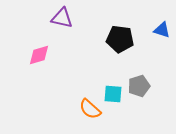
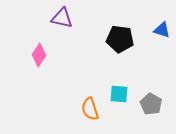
pink diamond: rotated 40 degrees counterclockwise
gray pentagon: moved 12 px right, 18 px down; rotated 25 degrees counterclockwise
cyan square: moved 6 px right
orange semicircle: rotated 30 degrees clockwise
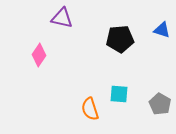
black pentagon: rotated 12 degrees counterclockwise
gray pentagon: moved 9 px right
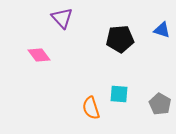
purple triangle: rotated 35 degrees clockwise
pink diamond: rotated 70 degrees counterclockwise
orange semicircle: moved 1 px right, 1 px up
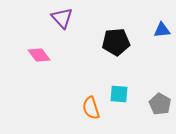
blue triangle: rotated 24 degrees counterclockwise
black pentagon: moved 4 px left, 3 px down
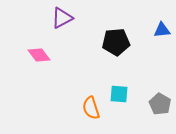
purple triangle: rotated 45 degrees clockwise
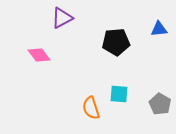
blue triangle: moved 3 px left, 1 px up
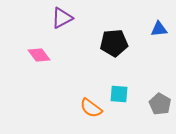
black pentagon: moved 2 px left, 1 px down
orange semicircle: rotated 35 degrees counterclockwise
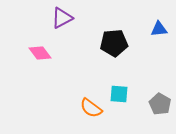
pink diamond: moved 1 px right, 2 px up
